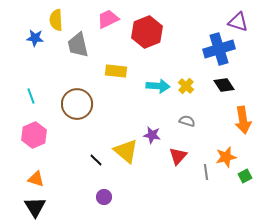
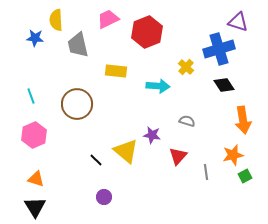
yellow cross: moved 19 px up
orange star: moved 7 px right, 2 px up
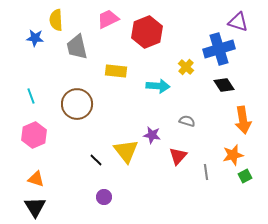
gray trapezoid: moved 1 px left, 2 px down
yellow triangle: rotated 12 degrees clockwise
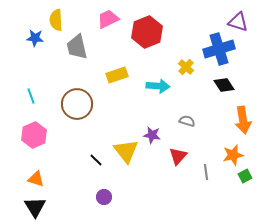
yellow rectangle: moved 1 px right, 4 px down; rotated 25 degrees counterclockwise
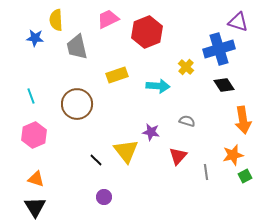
purple star: moved 1 px left, 3 px up
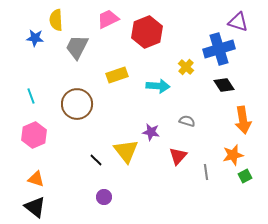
gray trapezoid: rotated 40 degrees clockwise
black triangle: rotated 20 degrees counterclockwise
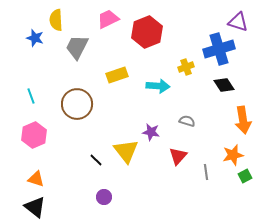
blue star: rotated 12 degrees clockwise
yellow cross: rotated 28 degrees clockwise
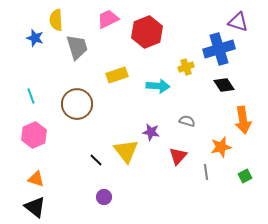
gray trapezoid: rotated 136 degrees clockwise
orange star: moved 12 px left, 8 px up
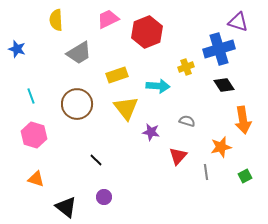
blue star: moved 18 px left, 11 px down
gray trapezoid: moved 2 px right, 6 px down; rotated 76 degrees clockwise
pink hexagon: rotated 20 degrees counterclockwise
yellow triangle: moved 43 px up
black triangle: moved 31 px right
